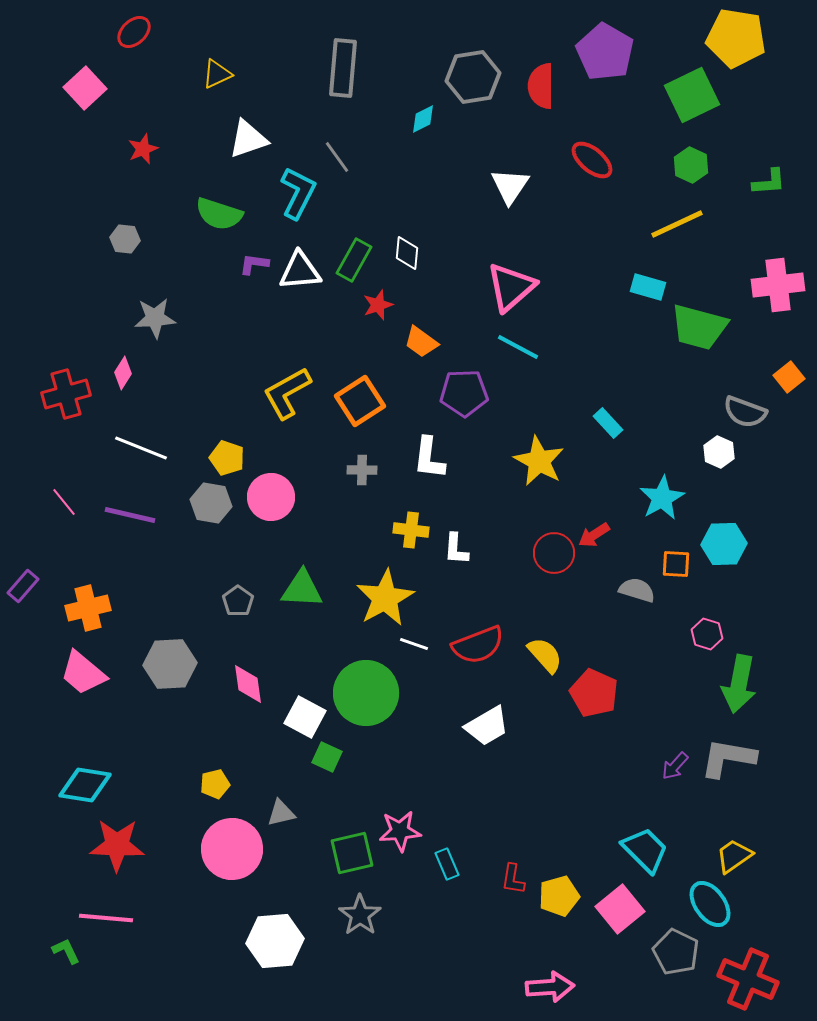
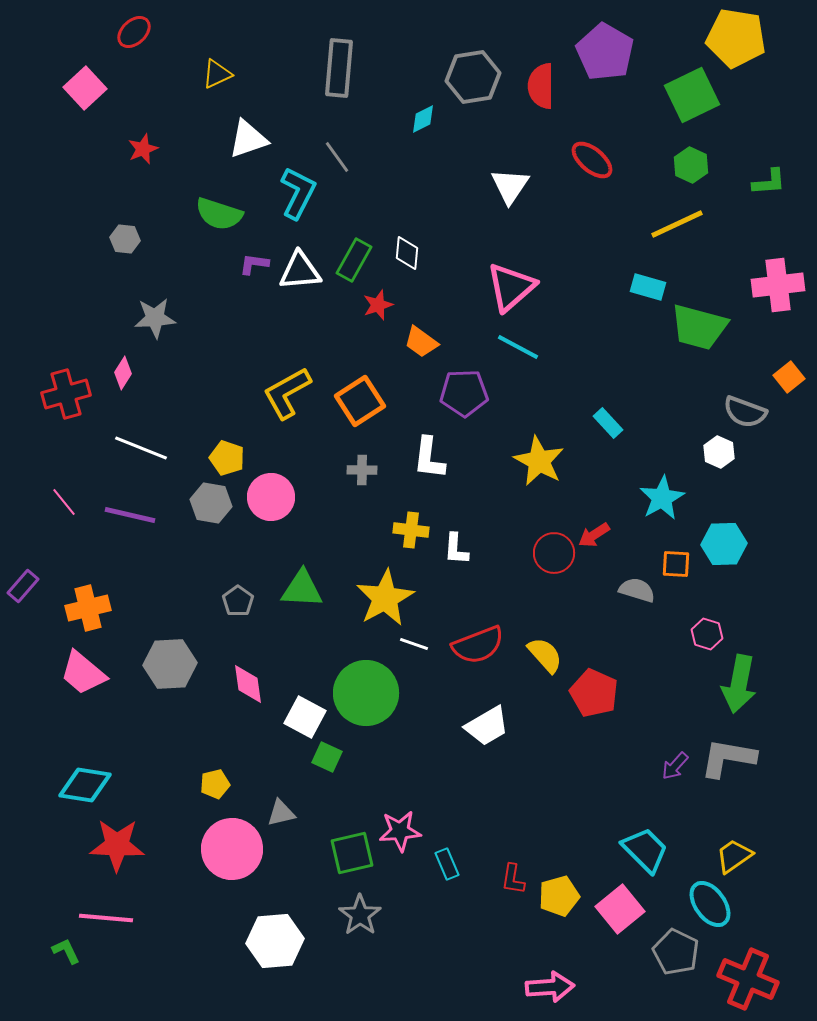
gray rectangle at (343, 68): moved 4 px left
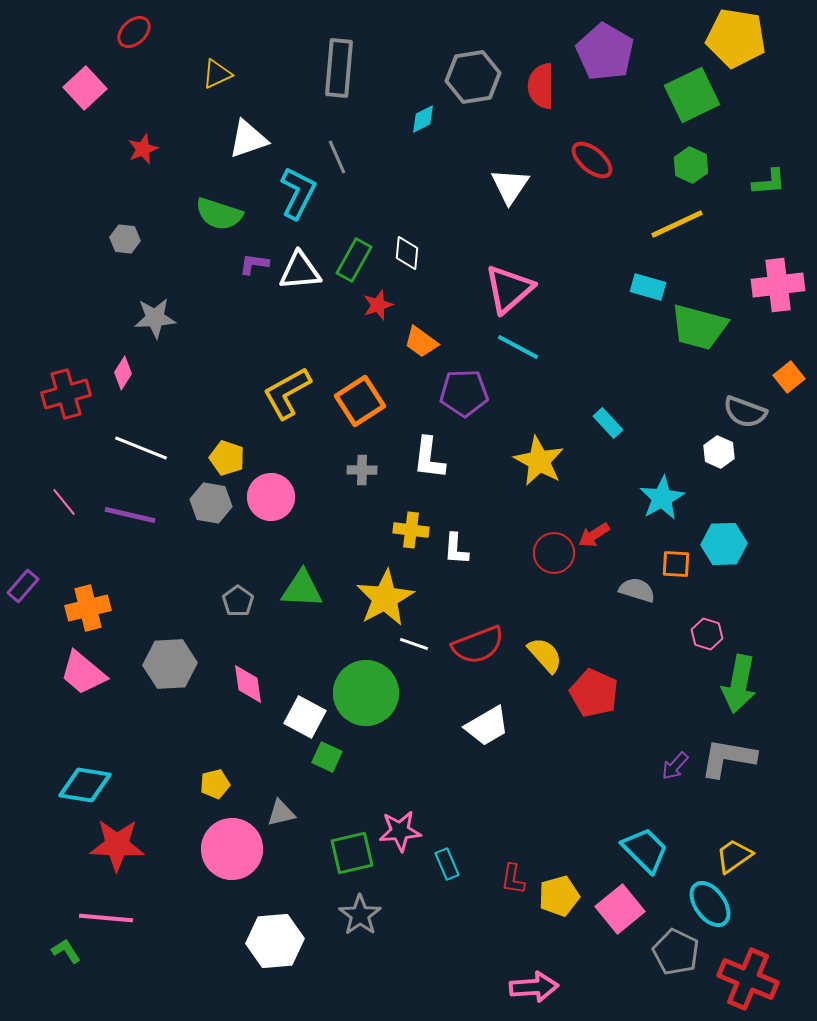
gray line at (337, 157): rotated 12 degrees clockwise
pink triangle at (511, 287): moved 2 px left, 2 px down
green L-shape at (66, 951): rotated 8 degrees counterclockwise
pink arrow at (550, 987): moved 16 px left
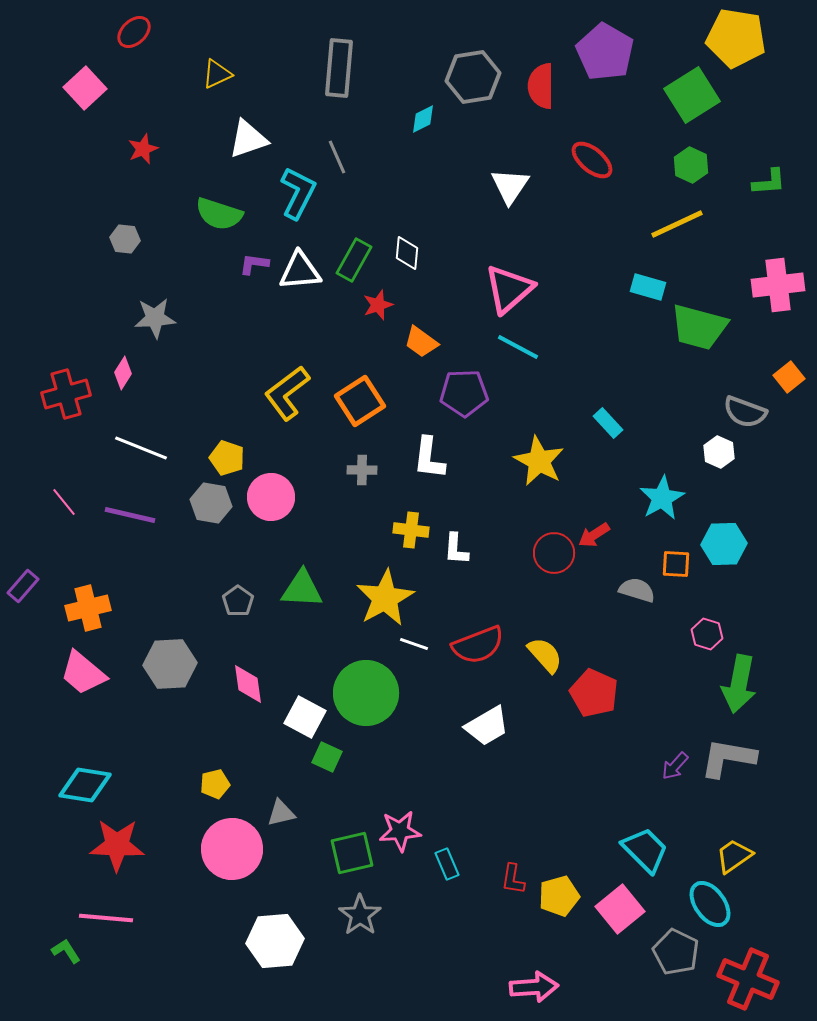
green square at (692, 95): rotated 6 degrees counterclockwise
yellow L-shape at (287, 393): rotated 8 degrees counterclockwise
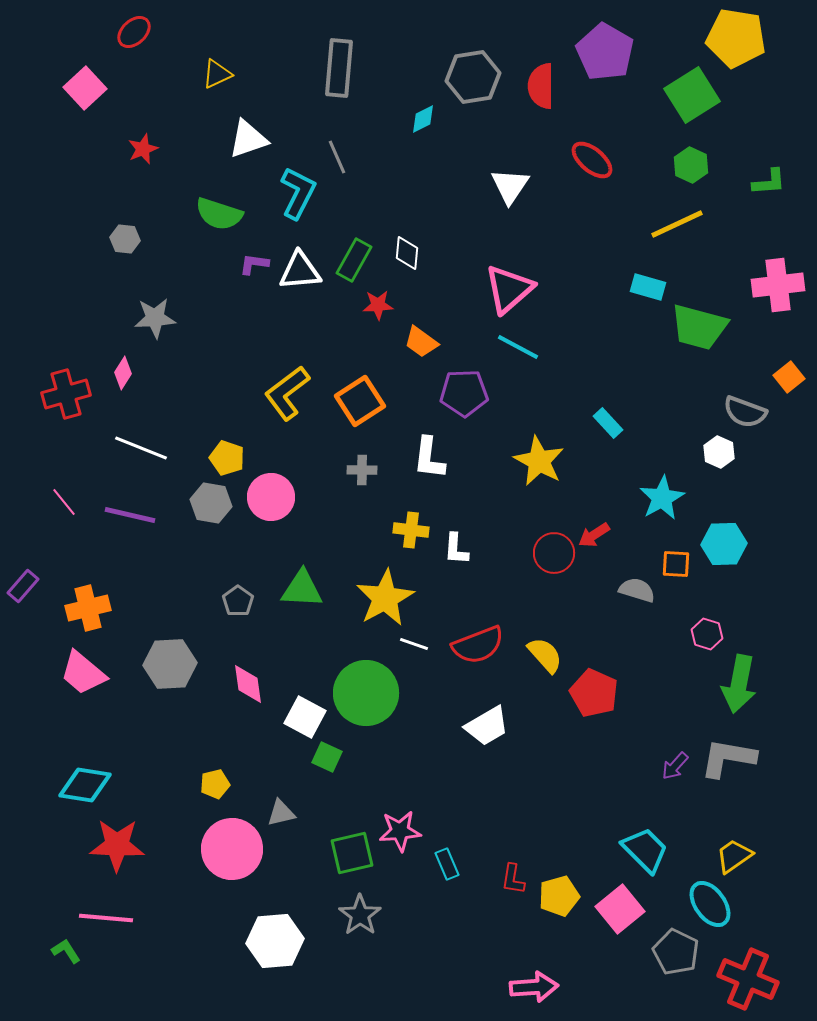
red star at (378, 305): rotated 16 degrees clockwise
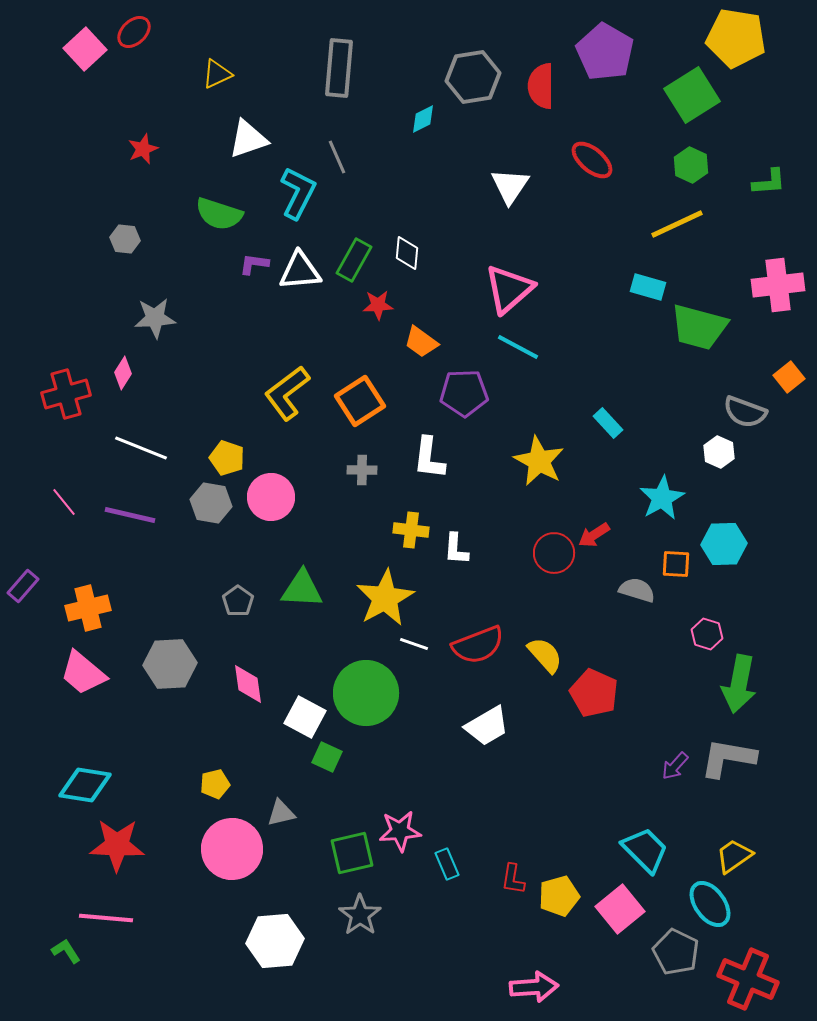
pink square at (85, 88): moved 39 px up
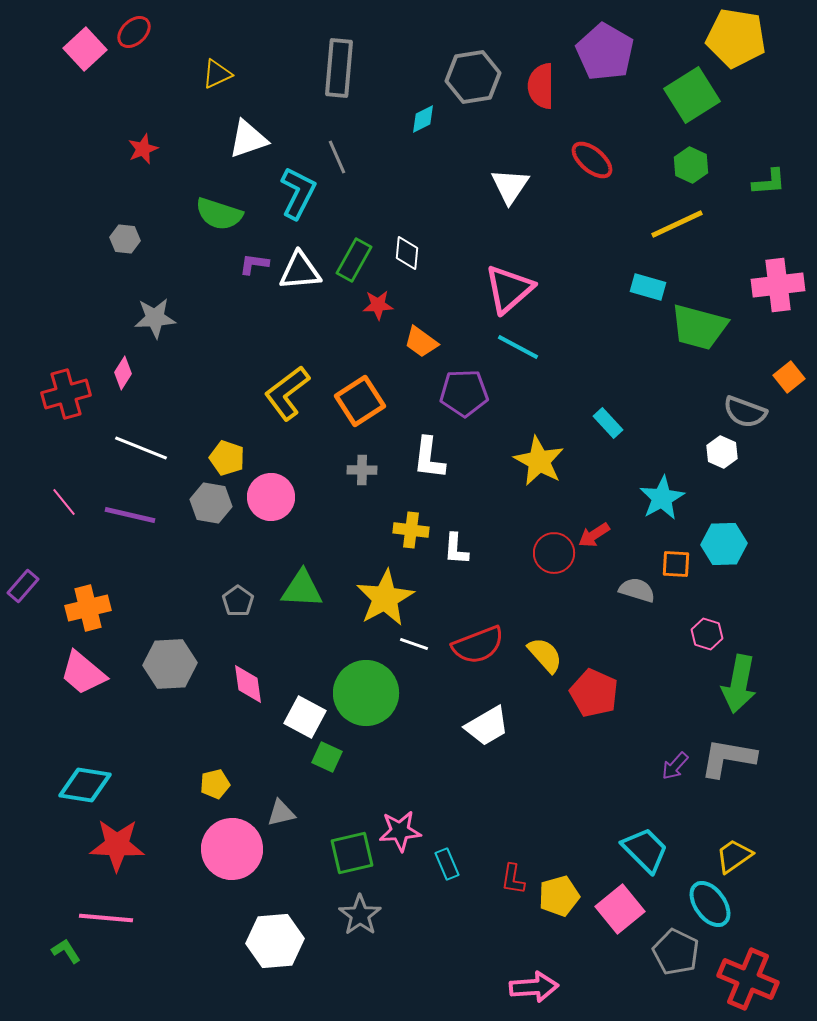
white hexagon at (719, 452): moved 3 px right
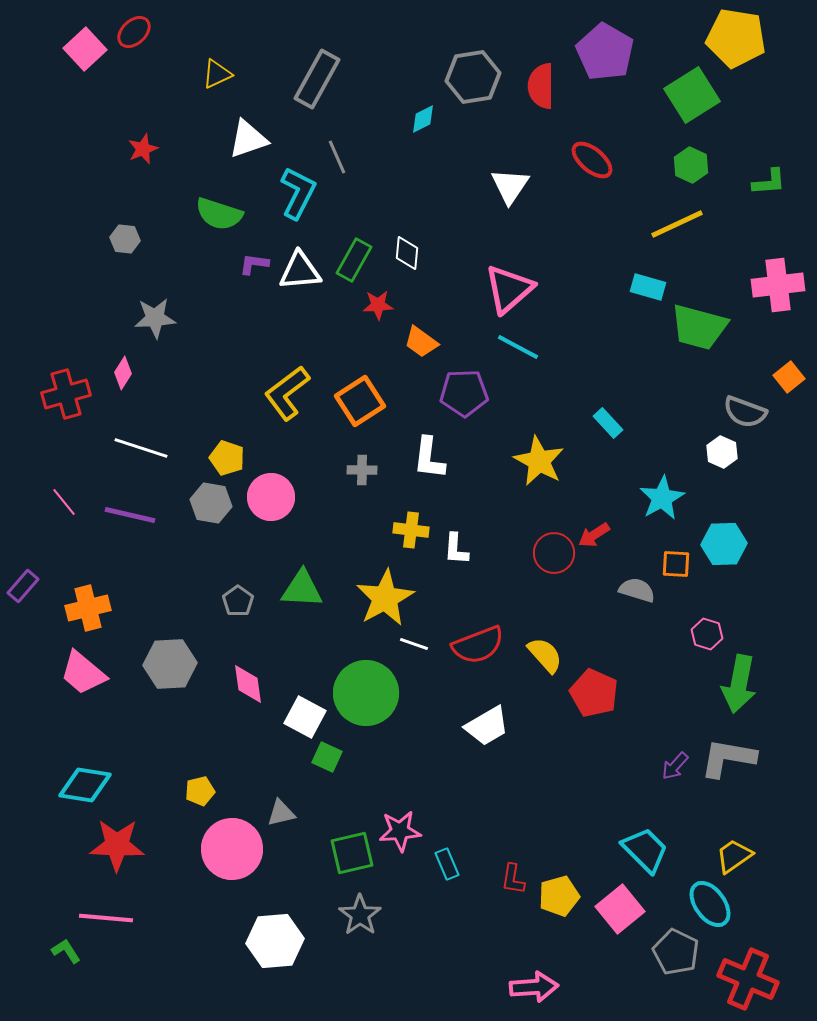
gray rectangle at (339, 68): moved 22 px left, 11 px down; rotated 24 degrees clockwise
white line at (141, 448): rotated 4 degrees counterclockwise
yellow pentagon at (215, 784): moved 15 px left, 7 px down
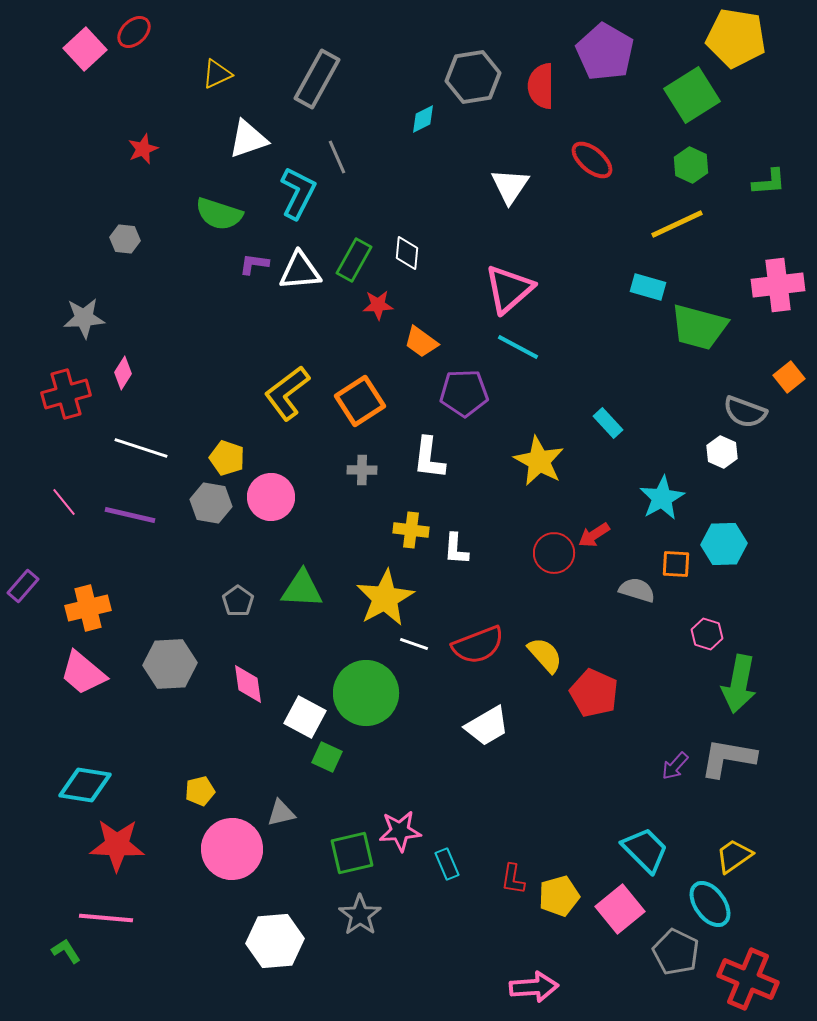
gray star at (155, 318): moved 71 px left
